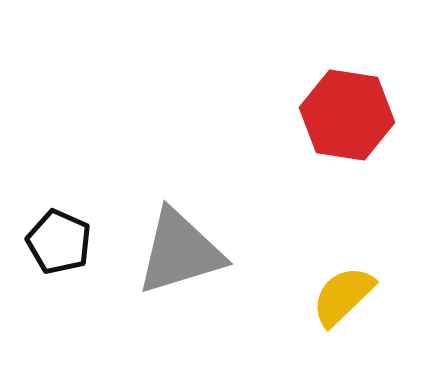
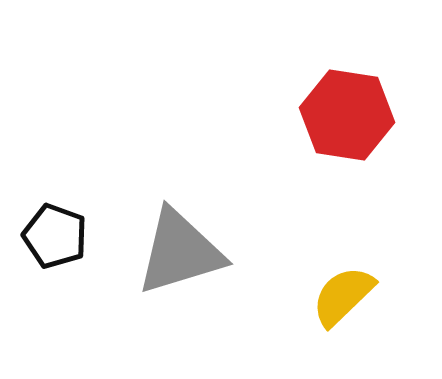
black pentagon: moved 4 px left, 6 px up; rotated 4 degrees counterclockwise
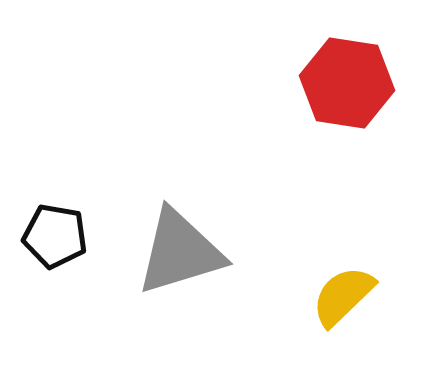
red hexagon: moved 32 px up
black pentagon: rotated 10 degrees counterclockwise
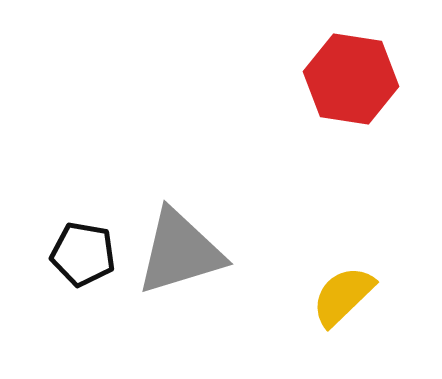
red hexagon: moved 4 px right, 4 px up
black pentagon: moved 28 px right, 18 px down
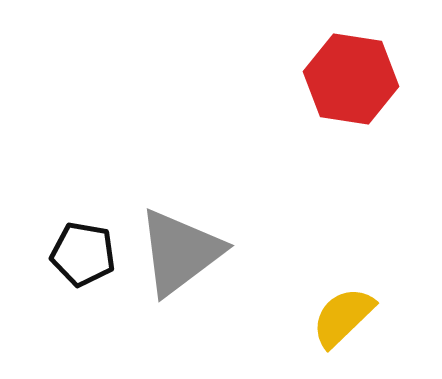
gray triangle: rotated 20 degrees counterclockwise
yellow semicircle: moved 21 px down
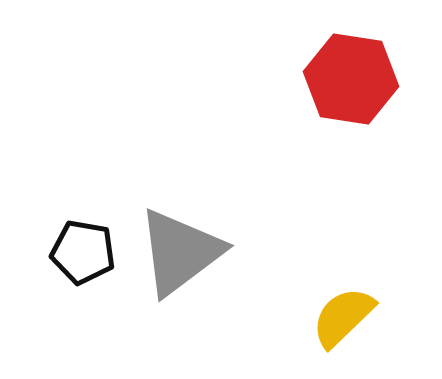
black pentagon: moved 2 px up
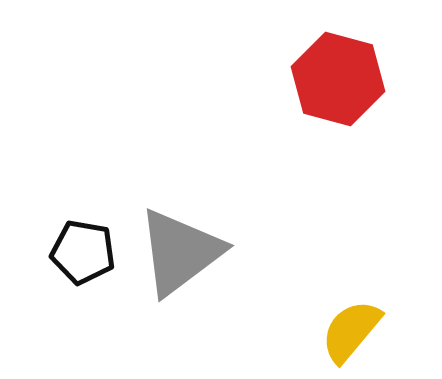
red hexagon: moved 13 px left; rotated 6 degrees clockwise
yellow semicircle: moved 8 px right, 14 px down; rotated 6 degrees counterclockwise
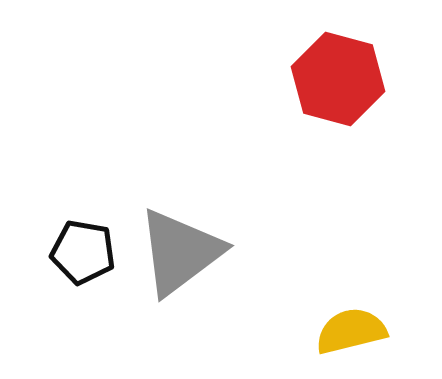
yellow semicircle: rotated 36 degrees clockwise
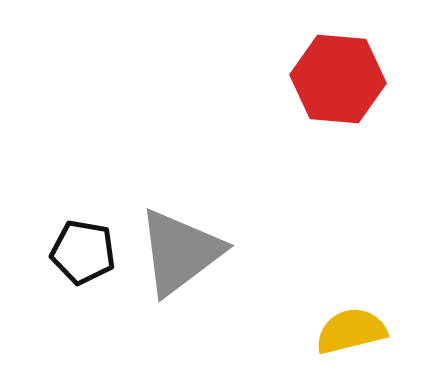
red hexagon: rotated 10 degrees counterclockwise
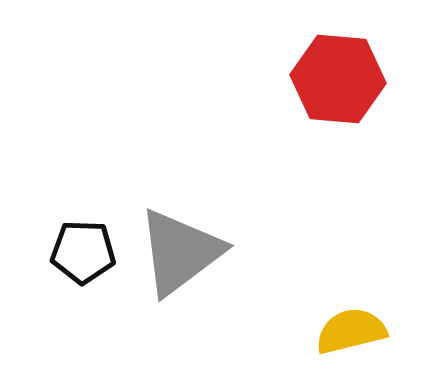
black pentagon: rotated 8 degrees counterclockwise
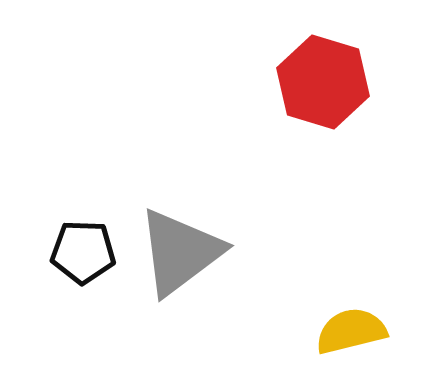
red hexagon: moved 15 px left, 3 px down; rotated 12 degrees clockwise
